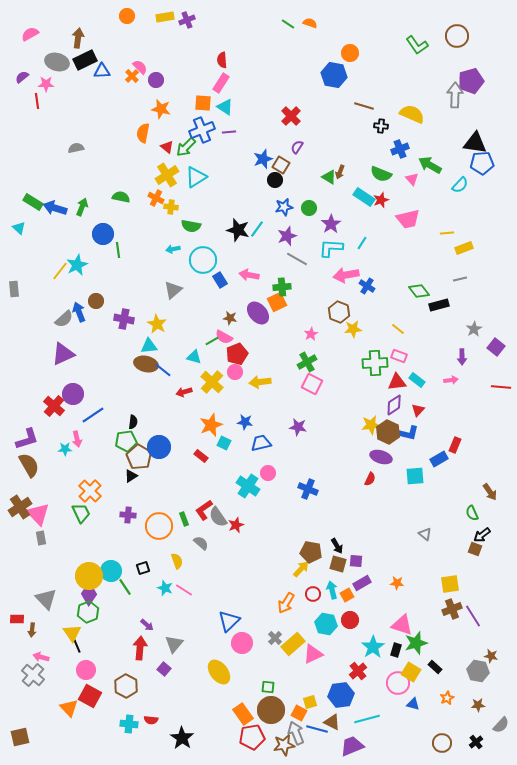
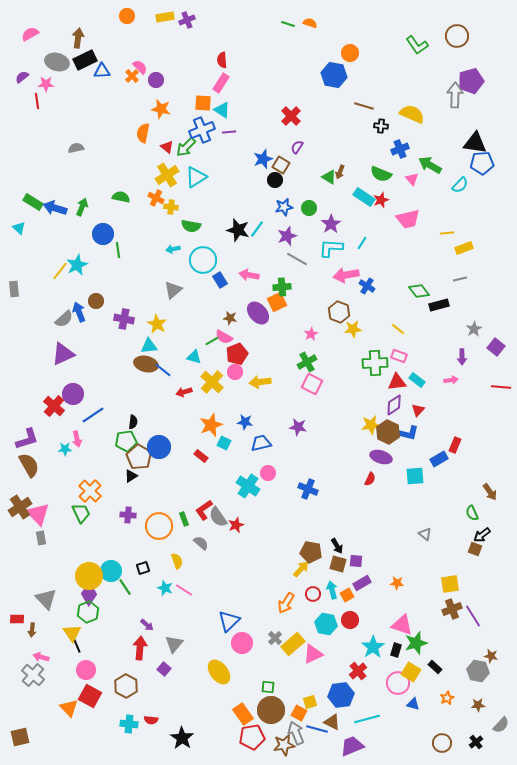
green line at (288, 24): rotated 16 degrees counterclockwise
cyan triangle at (225, 107): moved 3 px left, 3 px down
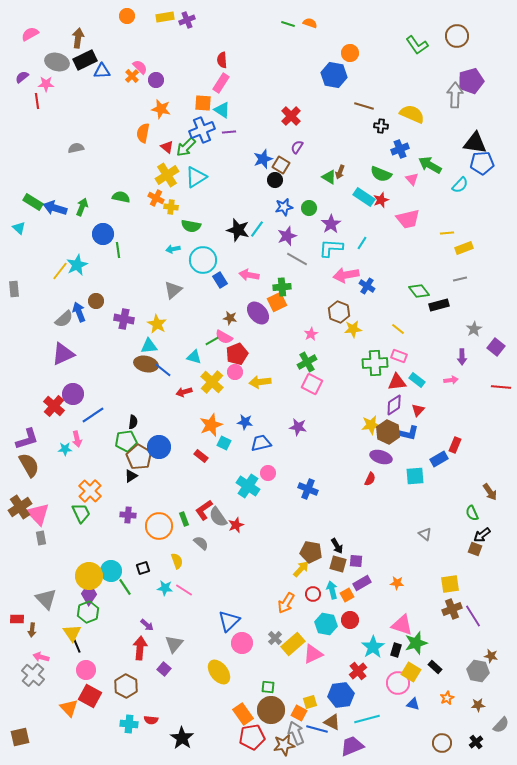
cyan star at (165, 588): rotated 14 degrees counterclockwise
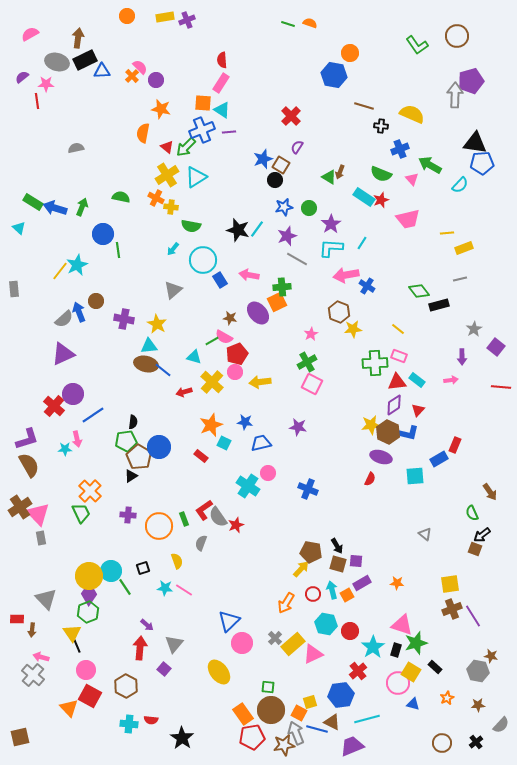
cyan arrow at (173, 249): rotated 40 degrees counterclockwise
gray semicircle at (201, 543): rotated 112 degrees counterclockwise
red circle at (350, 620): moved 11 px down
